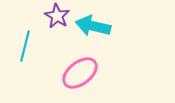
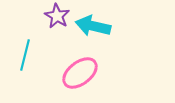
cyan line: moved 9 px down
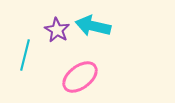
purple star: moved 14 px down
pink ellipse: moved 4 px down
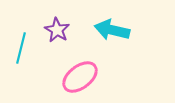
cyan arrow: moved 19 px right, 4 px down
cyan line: moved 4 px left, 7 px up
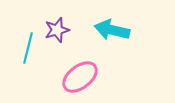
purple star: rotated 25 degrees clockwise
cyan line: moved 7 px right
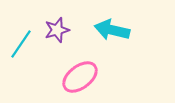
cyan line: moved 7 px left, 4 px up; rotated 20 degrees clockwise
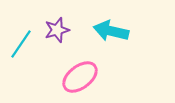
cyan arrow: moved 1 px left, 1 px down
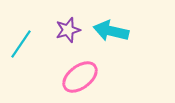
purple star: moved 11 px right
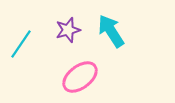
cyan arrow: rotated 44 degrees clockwise
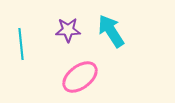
purple star: rotated 15 degrees clockwise
cyan line: rotated 40 degrees counterclockwise
